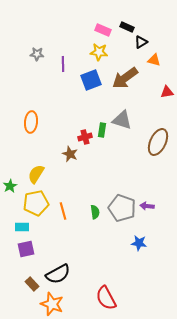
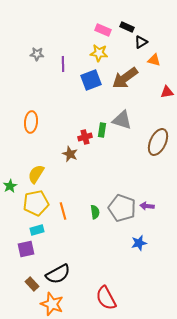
yellow star: moved 1 px down
cyan rectangle: moved 15 px right, 3 px down; rotated 16 degrees counterclockwise
blue star: rotated 21 degrees counterclockwise
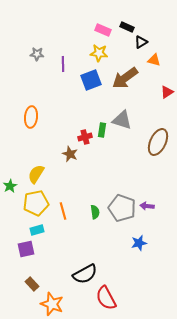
red triangle: rotated 24 degrees counterclockwise
orange ellipse: moved 5 px up
black semicircle: moved 27 px right
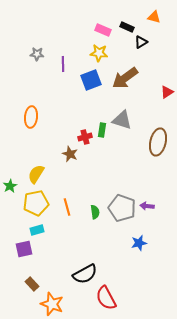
orange triangle: moved 43 px up
brown ellipse: rotated 12 degrees counterclockwise
orange line: moved 4 px right, 4 px up
purple square: moved 2 px left
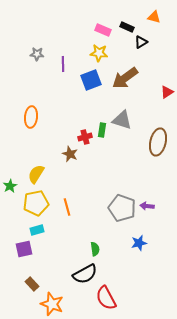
green semicircle: moved 37 px down
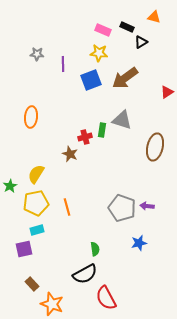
brown ellipse: moved 3 px left, 5 px down
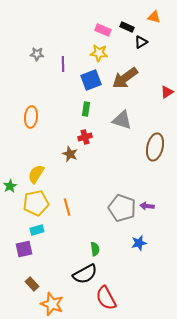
green rectangle: moved 16 px left, 21 px up
